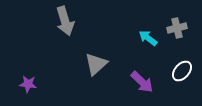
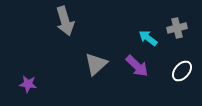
purple arrow: moved 5 px left, 16 px up
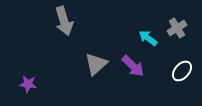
gray arrow: moved 1 px left
gray cross: rotated 18 degrees counterclockwise
purple arrow: moved 4 px left
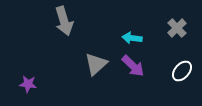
gray cross: rotated 12 degrees counterclockwise
cyan arrow: moved 16 px left; rotated 30 degrees counterclockwise
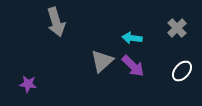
gray arrow: moved 8 px left, 1 px down
gray triangle: moved 6 px right, 3 px up
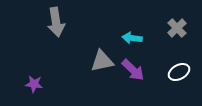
gray arrow: rotated 8 degrees clockwise
gray triangle: rotated 30 degrees clockwise
purple arrow: moved 4 px down
white ellipse: moved 3 px left, 1 px down; rotated 20 degrees clockwise
purple star: moved 6 px right
